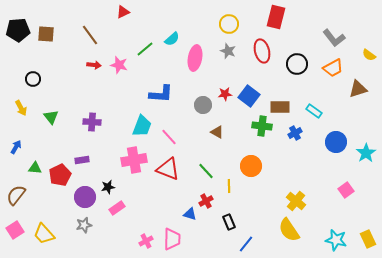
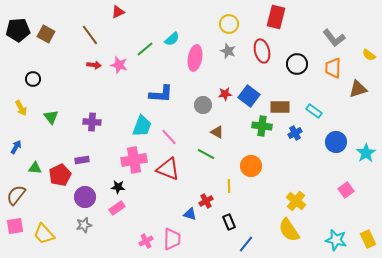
red triangle at (123, 12): moved 5 px left
brown square at (46, 34): rotated 24 degrees clockwise
orange trapezoid at (333, 68): rotated 120 degrees clockwise
green line at (206, 171): moved 17 px up; rotated 18 degrees counterclockwise
black star at (108, 187): moved 10 px right; rotated 16 degrees clockwise
pink square at (15, 230): moved 4 px up; rotated 24 degrees clockwise
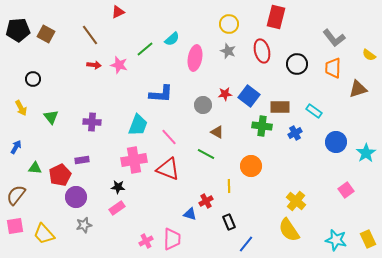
cyan trapezoid at (142, 126): moved 4 px left, 1 px up
purple circle at (85, 197): moved 9 px left
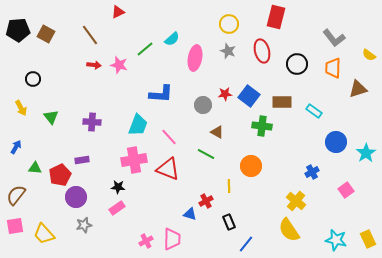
brown rectangle at (280, 107): moved 2 px right, 5 px up
blue cross at (295, 133): moved 17 px right, 39 px down
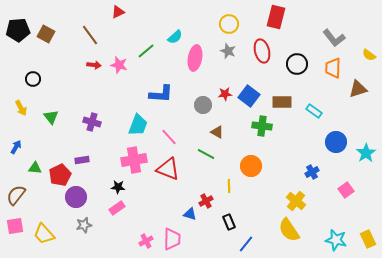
cyan semicircle at (172, 39): moved 3 px right, 2 px up
green line at (145, 49): moved 1 px right, 2 px down
purple cross at (92, 122): rotated 12 degrees clockwise
